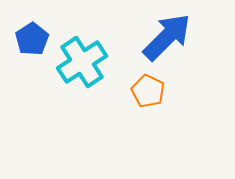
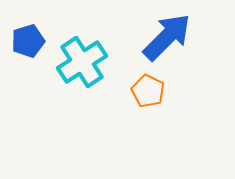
blue pentagon: moved 4 px left, 2 px down; rotated 16 degrees clockwise
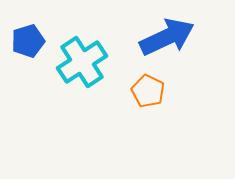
blue arrow: rotated 20 degrees clockwise
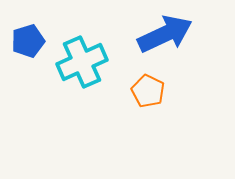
blue arrow: moved 2 px left, 3 px up
cyan cross: rotated 9 degrees clockwise
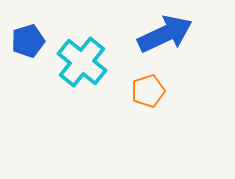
cyan cross: rotated 27 degrees counterclockwise
orange pentagon: rotated 28 degrees clockwise
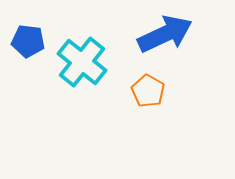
blue pentagon: rotated 24 degrees clockwise
orange pentagon: rotated 24 degrees counterclockwise
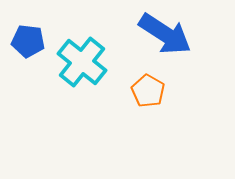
blue arrow: rotated 58 degrees clockwise
